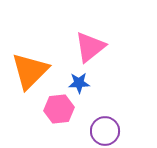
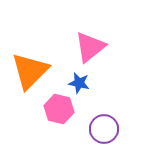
blue star: rotated 15 degrees clockwise
pink hexagon: rotated 20 degrees clockwise
purple circle: moved 1 px left, 2 px up
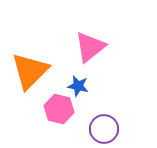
blue star: moved 1 px left, 3 px down
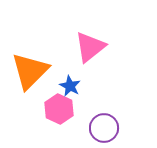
blue star: moved 8 px left; rotated 15 degrees clockwise
pink hexagon: rotated 12 degrees clockwise
purple circle: moved 1 px up
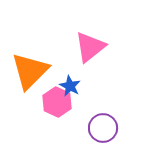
pink hexagon: moved 2 px left, 7 px up
purple circle: moved 1 px left
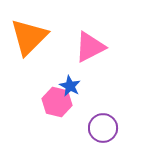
pink triangle: rotated 12 degrees clockwise
orange triangle: moved 1 px left, 34 px up
pink hexagon: rotated 12 degrees counterclockwise
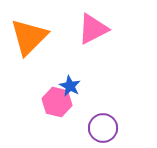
pink triangle: moved 3 px right, 18 px up
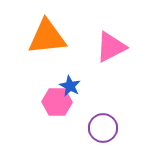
pink triangle: moved 18 px right, 18 px down
orange triangle: moved 18 px right; rotated 39 degrees clockwise
pink hexagon: rotated 12 degrees counterclockwise
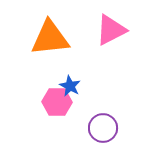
orange triangle: moved 3 px right, 1 px down
pink triangle: moved 17 px up
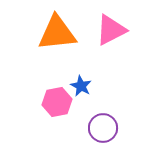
orange triangle: moved 7 px right, 5 px up
blue star: moved 11 px right
pink hexagon: rotated 12 degrees counterclockwise
